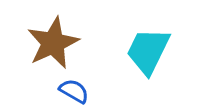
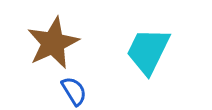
blue semicircle: rotated 28 degrees clockwise
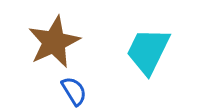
brown star: moved 1 px right, 1 px up
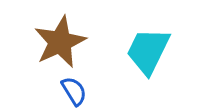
brown star: moved 6 px right
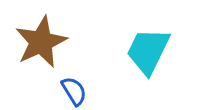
brown star: moved 19 px left
